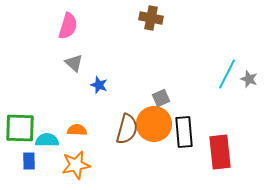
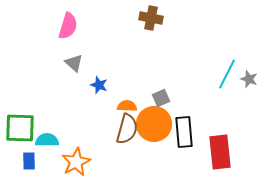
orange semicircle: moved 50 px right, 24 px up
orange star: moved 3 px up; rotated 16 degrees counterclockwise
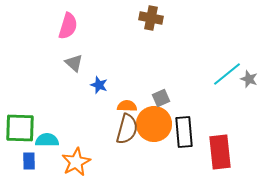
cyan line: rotated 24 degrees clockwise
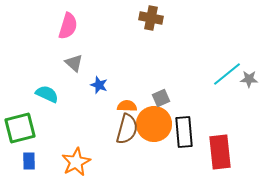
gray star: rotated 18 degrees counterclockwise
green square: rotated 16 degrees counterclockwise
cyan semicircle: moved 46 px up; rotated 25 degrees clockwise
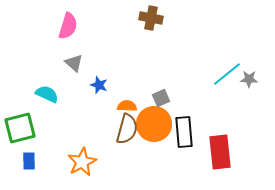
orange star: moved 6 px right
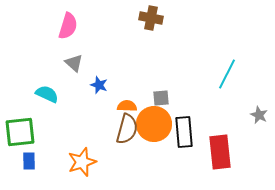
cyan line: rotated 24 degrees counterclockwise
gray star: moved 10 px right, 36 px down; rotated 24 degrees clockwise
gray square: rotated 18 degrees clockwise
green square: moved 4 px down; rotated 8 degrees clockwise
orange star: rotated 8 degrees clockwise
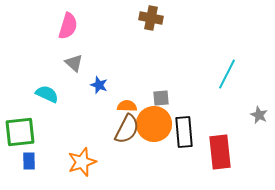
brown semicircle: rotated 12 degrees clockwise
